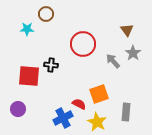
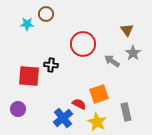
cyan star: moved 5 px up
gray arrow: moved 1 px left; rotated 14 degrees counterclockwise
gray rectangle: rotated 18 degrees counterclockwise
blue cross: rotated 12 degrees counterclockwise
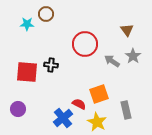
red circle: moved 2 px right
gray star: moved 3 px down
red square: moved 2 px left, 4 px up
gray rectangle: moved 2 px up
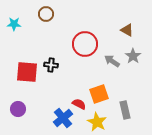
cyan star: moved 13 px left
brown triangle: rotated 24 degrees counterclockwise
gray rectangle: moved 1 px left
